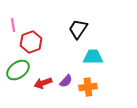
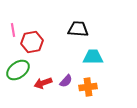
pink line: moved 5 px down
black trapezoid: rotated 60 degrees clockwise
red hexagon: moved 1 px right; rotated 10 degrees clockwise
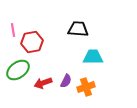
purple semicircle: rotated 16 degrees counterclockwise
orange cross: moved 2 px left; rotated 12 degrees counterclockwise
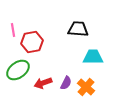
purple semicircle: moved 2 px down
orange cross: rotated 30 degrees counterclockwise
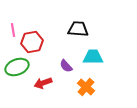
green ellipse: moved 1 px left, 3 px up; rotated 15 degrees clockwise
purple semicircle: moved 17 px up; rotated 112 degrees clockwise
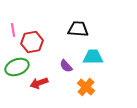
red arrow: moved 4 px left
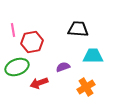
cyan trapezoid: moved 1 px up
purple semicircle: moved 3 px left, 1 px down; rotated 112 degrees clockwise
orange cross: rotated 18 degrees clockwise
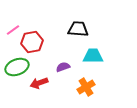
pink line: rotated 64 degrees clockwise
